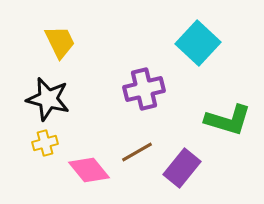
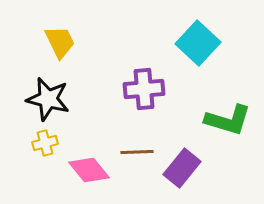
purple cross: rotated 9 degrees clockwise
brown line: rotated 28 degrees clockwise
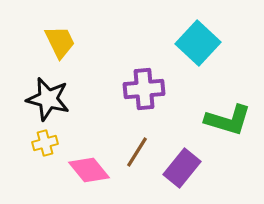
brown line: rotated 56 degrees counterclockwise
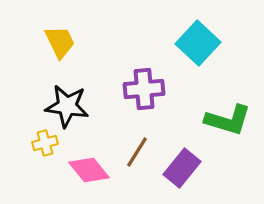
black star: moved 19 px right, 7 px down; rotated 6 degrees counterclockwise
